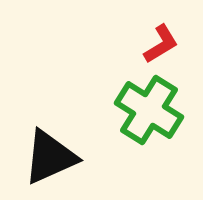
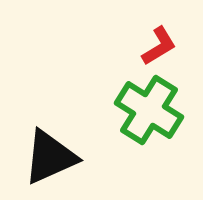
red L-shape: moved 2 px left, 2 px down
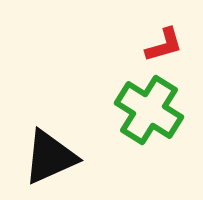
red L-shape: moved 5 px right, 1 px up; rotated 15 degrees clockwise
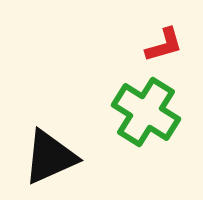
green cross: moved 3 px left, 2 px down
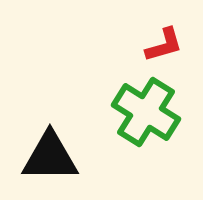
black triangle: rotated 24 degrees clockwise
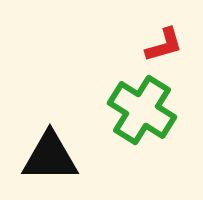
green cross: moved 4 px left, 2 px up
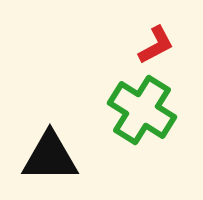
red L-shape: moved 8 px left; rotated 12 degrees counterclockwise
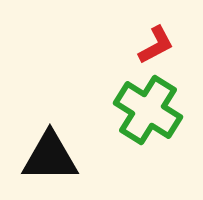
green cross: moved 6 px right
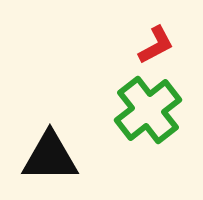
green cross: rotated 20 degrees clockwise
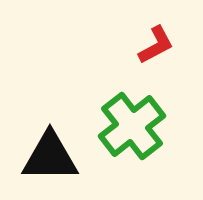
green cross: moved 16 px left, 16 px down
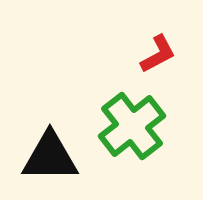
red L-shape: moved 2 px right, 9 px down
